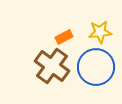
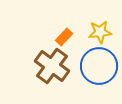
orange rectangle: rotated 18 degrees counterclockwise
blue circle: moved 3 px right, 1 px up
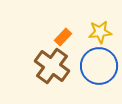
orange rectangle: moved 1 px left
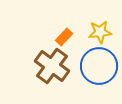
orange rectangle: moved 1 px right
